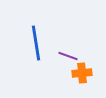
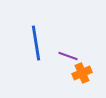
orange cross: rotated 18 degrees counterclockwise
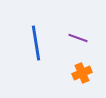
purple line: moved 10 px right, 18 px up
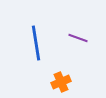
orange cross: moved 21 px left, 9 px down
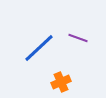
blue line: moved 3 px right, 5 px down; rotated 56 degrees clockwise
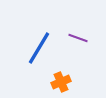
blue line: rotated 16 degrees counterclockwise
